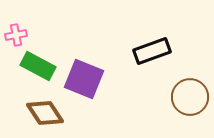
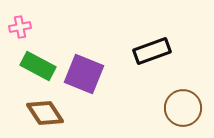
pink cross: moved 4 px right, 8 px up
purple square: moved 5 px up
brown circle: moved 7 px left, 11 px down
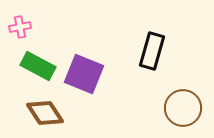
black rectangle: rotated 54 degrees counterclockwise
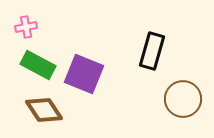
pink cross: moved 6 px right
green rectangle: moved 1 px up
brown circle: moved 9 px up
brown diamond: moved 1 px left, 3 px up
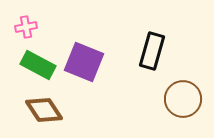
purple square: moved 12 px up
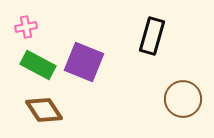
black rectangle: moved 15 px up
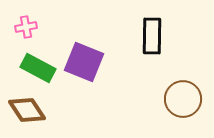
black rectangle: rotated 15 degrees counterclockwise
green rectangle: moved 3 px down
brown diamond: moved 17 px left
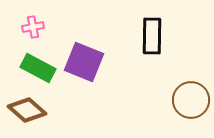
pink cross: moved 7 px right
brown circle: moved 8 px right, 1 px down
brown diamond: rotated 15 degrees counterclockwise
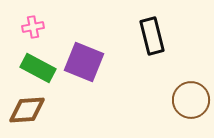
black rectangle: rotated 15 degrees counterclockwise
brown diamond: rotated 45 degrees counterclockwise
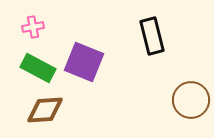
brown diamond: moved 18 px right
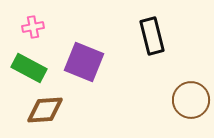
green rectangle: moved 9 px left
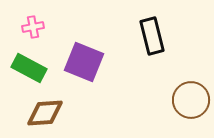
brown diamond: moved 3 px down
